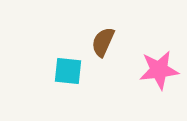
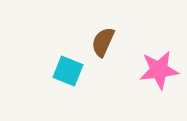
cyan square: rotated 16 degrees clockwise
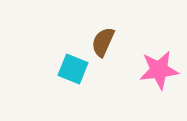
cyan square: moved 5 px right, 2 px up
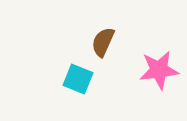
cyan square: moved 5 px right, 10 px down
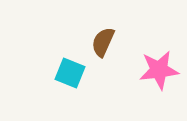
cyan square: moved 8 px left, 6 px up
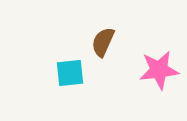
cyan square: rotated 28 degrees counterclockwise
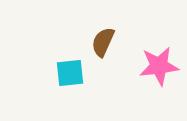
pink star: moved 4 px up
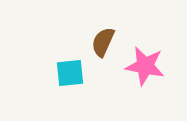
pink star: moved 14 px left; rotated 18 degrees clockwise
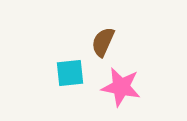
pink star: moved 24 px left, 21 px down
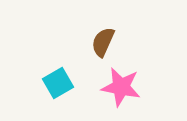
cyan square: moved 12 px left, 10 px down; rotated 24 degrees counterclockwise
